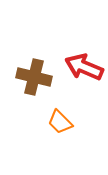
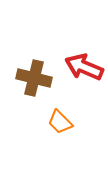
brown cross: moved 1 px down
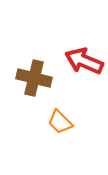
red arrow: moved 6 px up
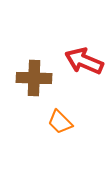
brown cross: rotated 12 degrees counterclockwise
